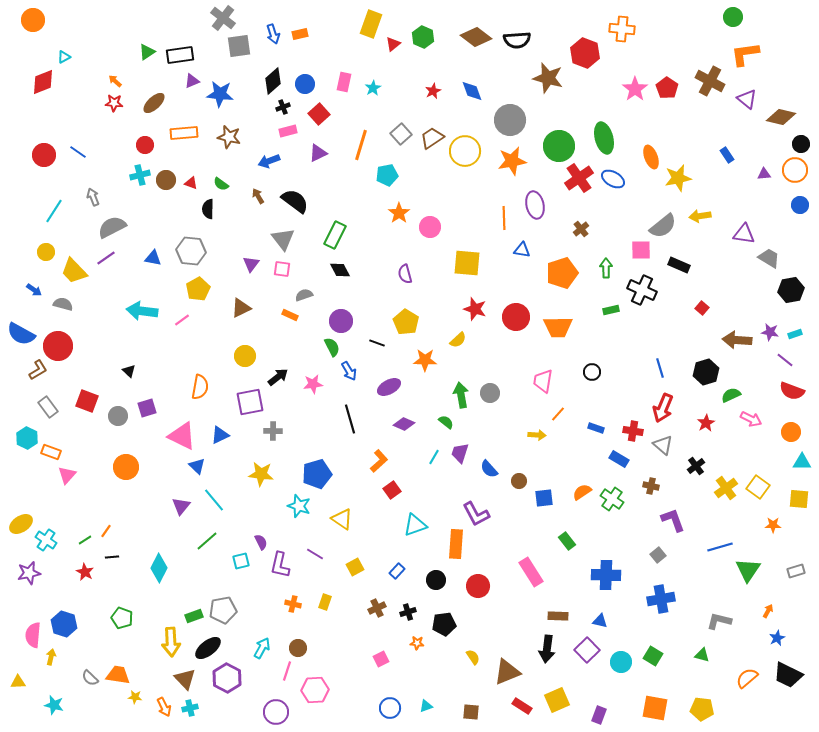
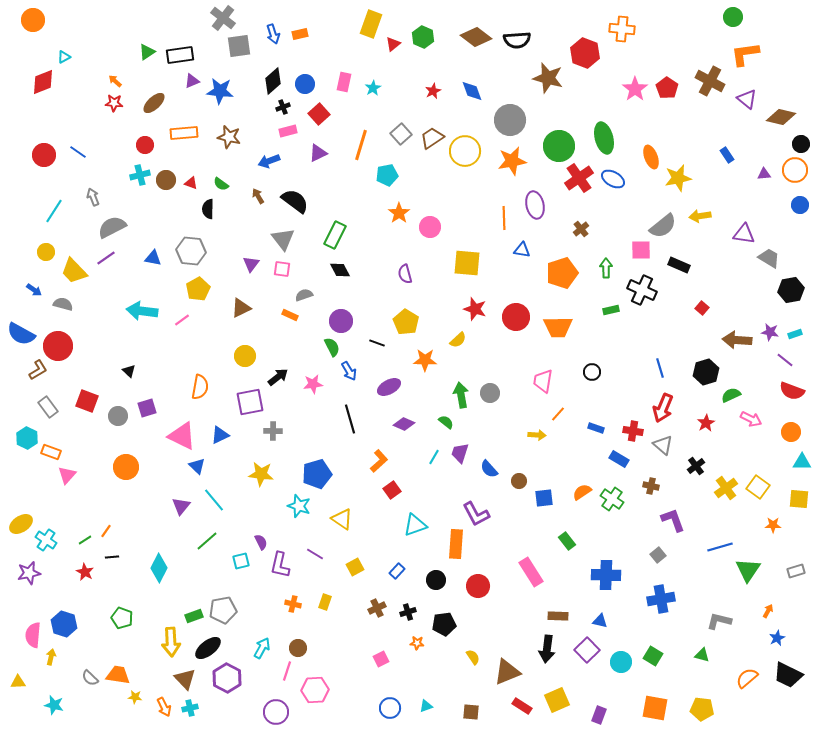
blue star at (220, 94): moved 3 px up
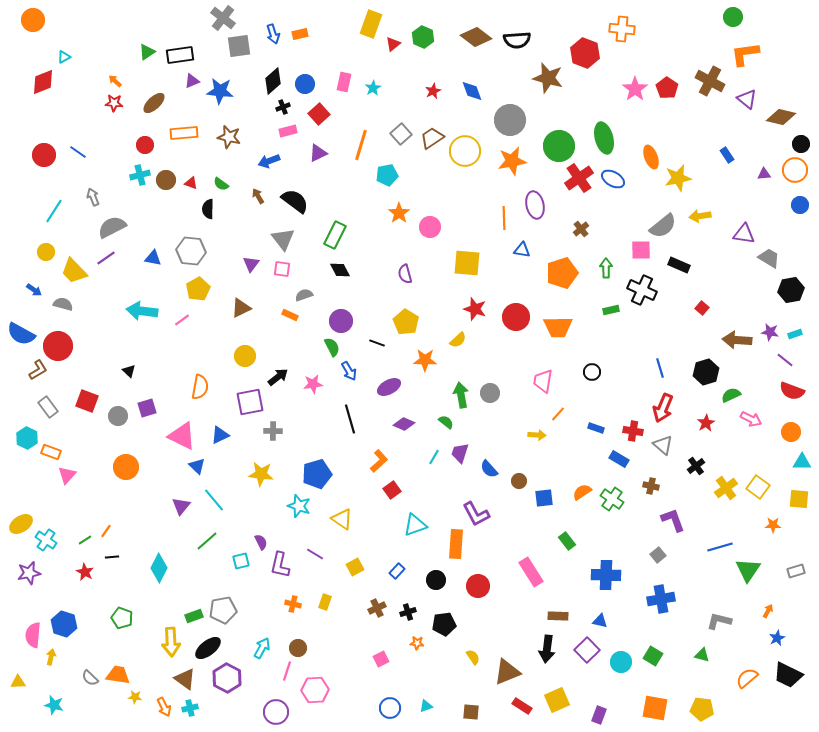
brown triangle at (185, 679): rotated 10 degrees counterclockwise
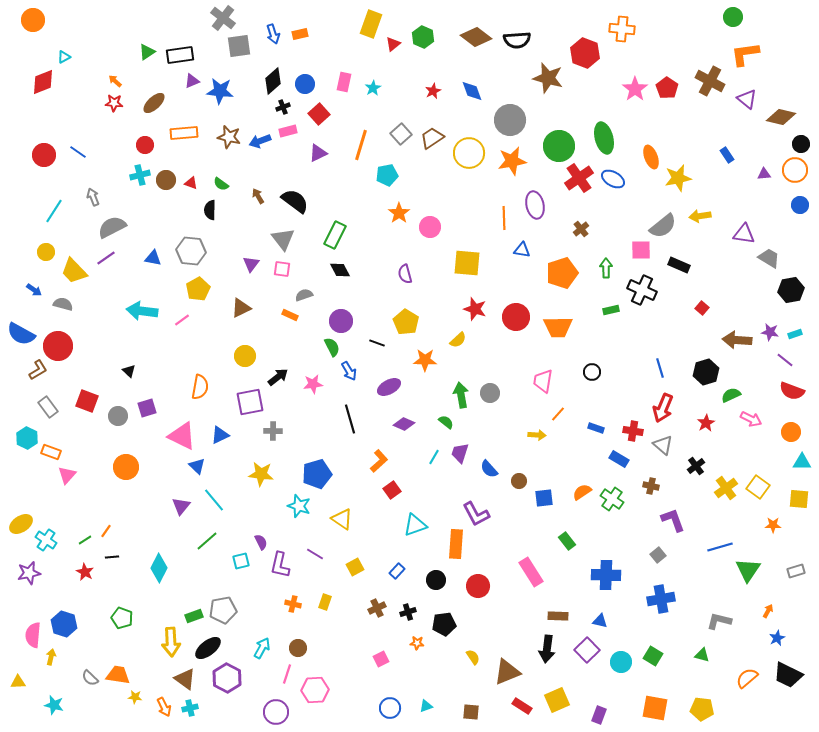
yellow circle at (465, 151): moved 4 px right, 2 px down
blue arrow at (269, 161): moved 9 px left, 20 px up
black semicircle at (208, 209): moved 2 px right, 1 px down
pink line at (287, 671): moved 3 px down
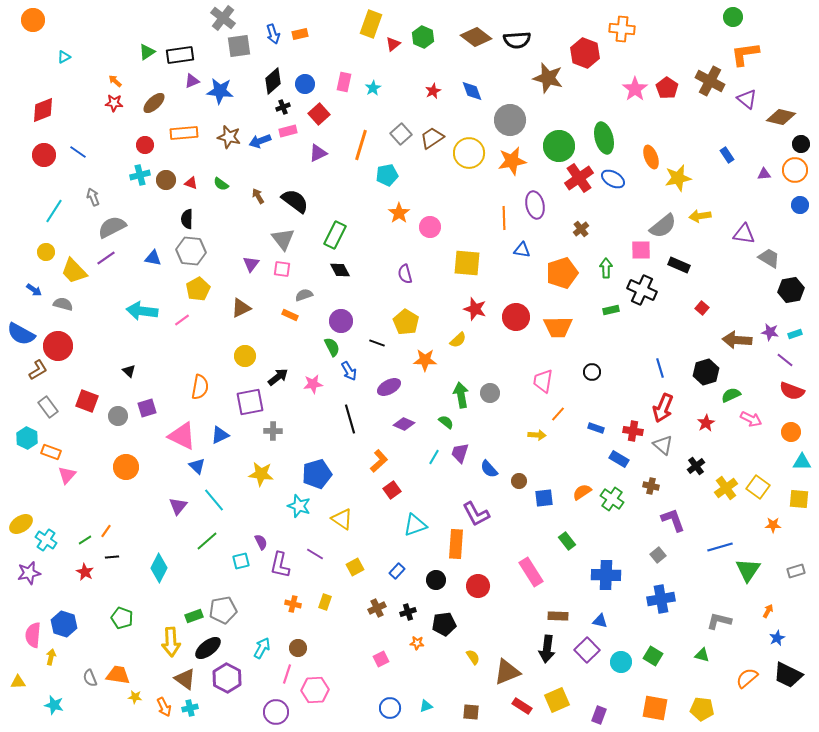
red diamond at (43, 82): moved 28 px down
black semicircle at (210, 210): moved 23 px left, 9 px down
purple triangle at (181, 506): moved 3 px left
gray semicircle at (90, 678): rotated 24 degrees clockwise
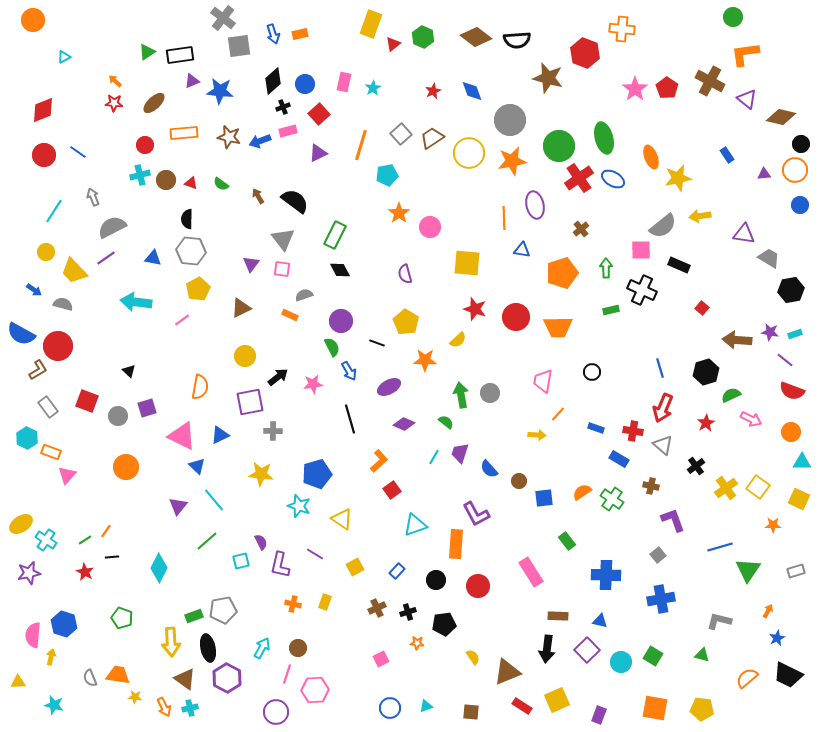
cyan arrow at (142, 311): moved 6 px left, 9 px up
yellow square at (799, 499): rotated 20 degrees clockwise
black ellipse at (208, 648): rotated 64 degrees counterclockwise
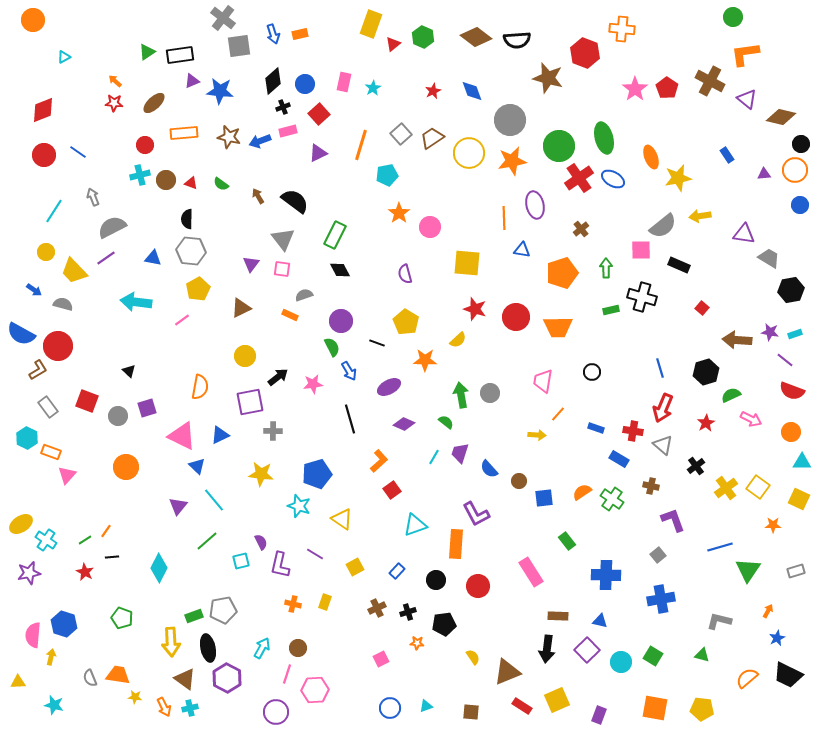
black cross at (642, 290): moved 7 px down; rotated 8 degrees counterclockwise
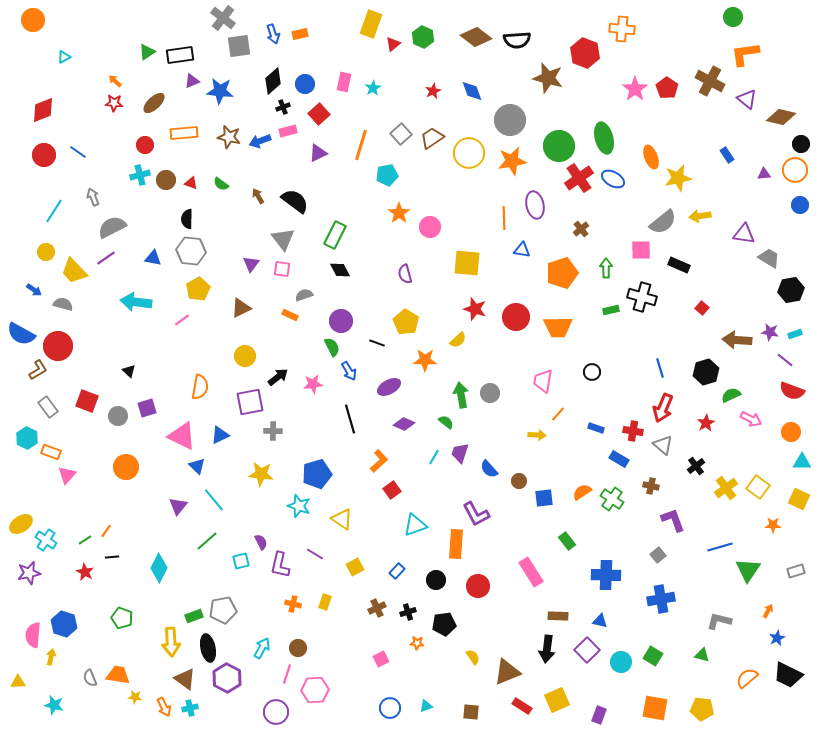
gray semicircle at (663, 226): moved 4 px up
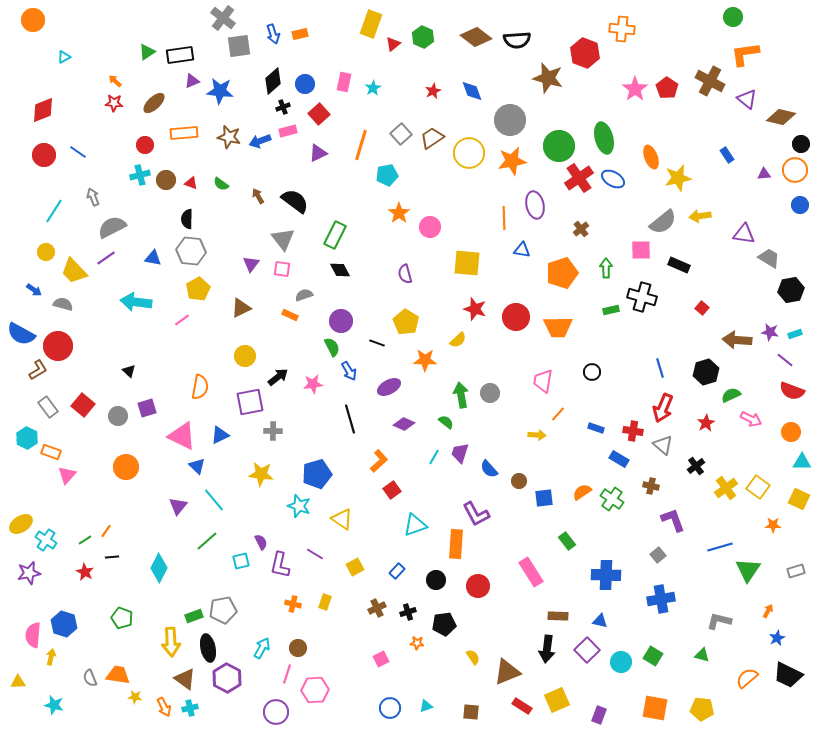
red square at (87, 401): moved 4 px left, 4 px down; rotated 20 degrees clockwise
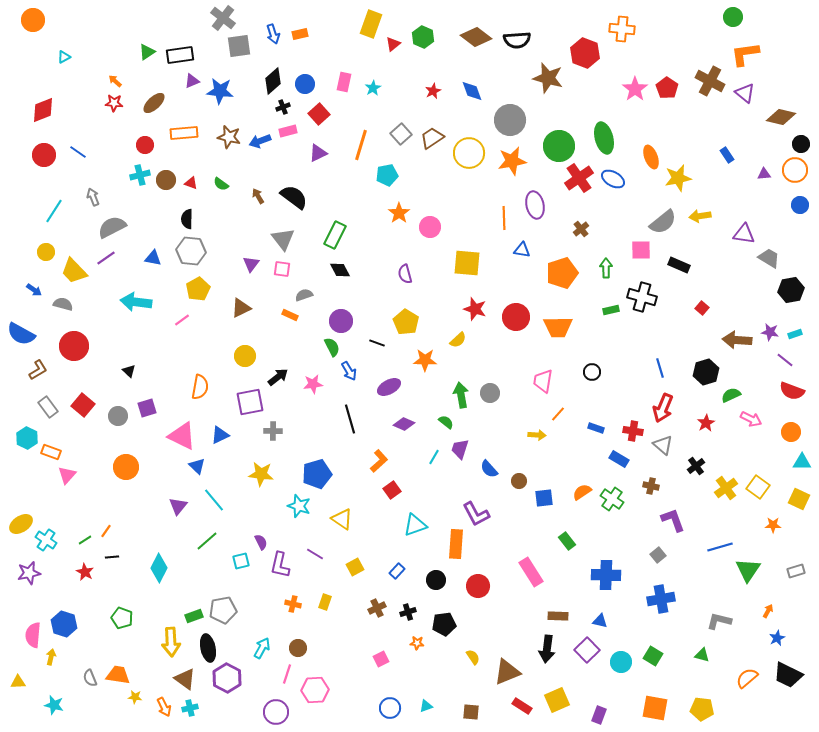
purple triangle at (747, 99): moved 2 px left, 6 px up
black semicircle at (295, 201): moved 1 px left, 4 px up
red circle at (58, 346): moved 16 px right
purple trapezoid at (460, 453): moved 4 px up
